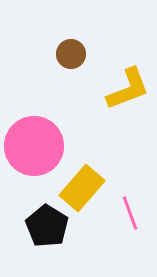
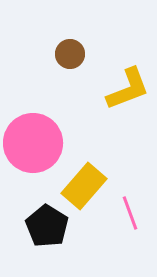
brown circle: moved 1 px left
pink circle: moved 1 px left, 3 px up
yellow rectangle: moved 2 px right, 2 px up
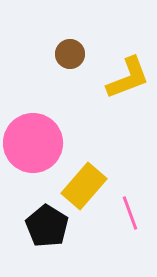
yellow L-shape: moved 11 px up
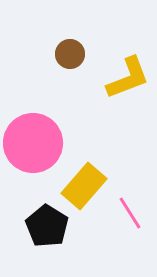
pink line: rotated 12 degrees counterclockwise
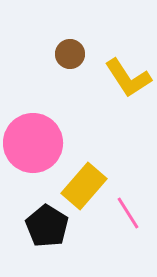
yellow L-shape: rotated 78 degrees clockwise
pink line: moved 2 px left
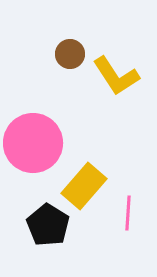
yellow L-shape: moved 12 px left, 2 px up
pink line: rotated 36 degrees clockwise
black pentagon: moved 1 px right, 1 px up
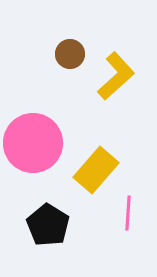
yellow L-shape: rotated 99 degrees counterclockwise
yellow rectangle: moved 12 px right, 16 px up
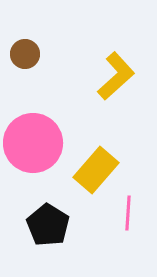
brown circle: moved 45 px left
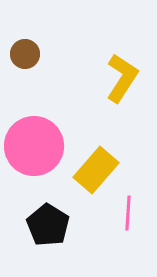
yellow L-shape: moved 6 px right, 2 px down; rotated 15 degrees counterclockwise
pink circle: moved 1 px right, 3 px down
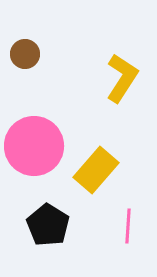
pink line: moved 13 px down
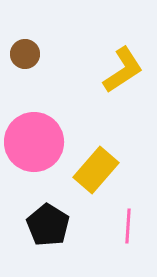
yellow L-shape: moved 1 px right, 8 px up; rotated 24 degrees clockwise
pink circle: moved 4 px up
